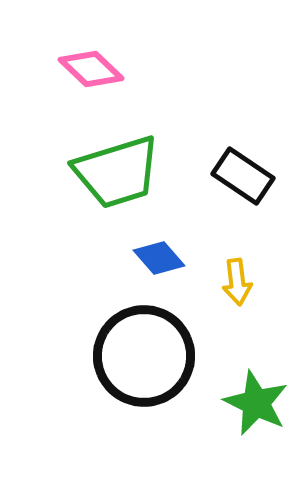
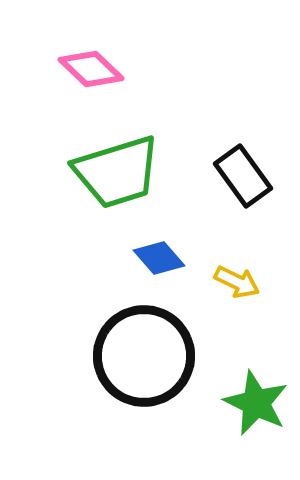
black rectangle: rotated 20 degrees clockwise
yellow arrow: rotated 57 degrees counterclockwise
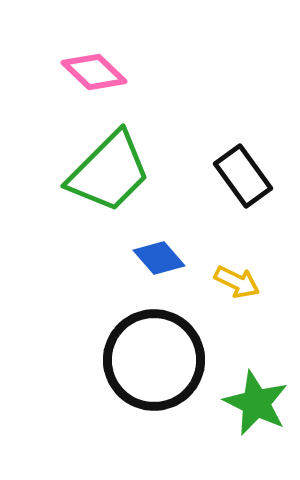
pink diamond: moved 3 px right, 3 px down
green trapezoid: moved 8 px left; rotated 28 degrees counterclockwise
black circle: moved 10 px right, 4 px down
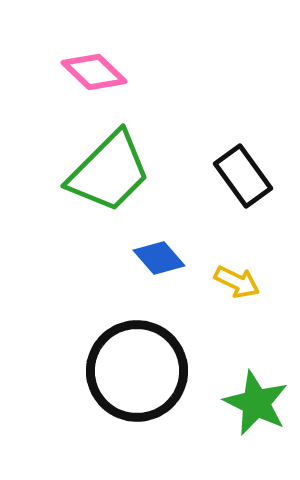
black circle: moved 17 px left, 11 px down
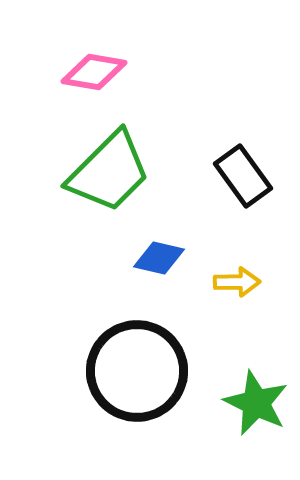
pink diamond: rotated 34 degrees counterclockwise
blue diamond: rotated 36 degrees counterclockwise
yellow arrow: rotated 27 degrees counterclockwise
